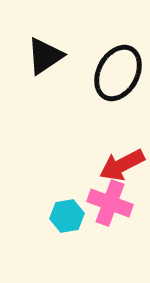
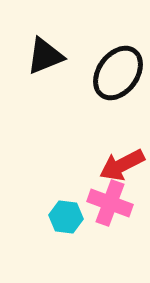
black triangle: rotated 12 degrees clockwise
black ellipse: rotated 8 degrees clockwise
cyan hexagon: moved 1 px left, 1 px down; rotated 16 degrees clockwise
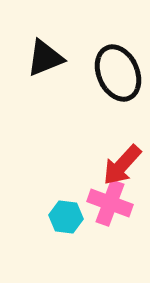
black triangle: moved 2 px down
black ellipse: rotated 60 degrees counterclockwise
red arrow: rotated 21 degrees counterclockwise
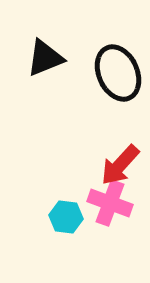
red arrow: moved 2 px left
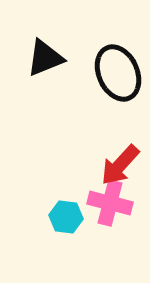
pink cross: rotated 6 degrees counterclockwise
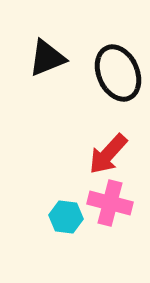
black triangle: moved 2 px right
red arrow: moved 12 px left, 11 px up
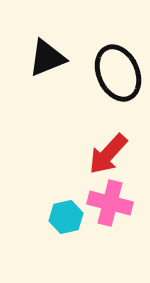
cyan hexagon: rotated 20 degrees counterclockwise
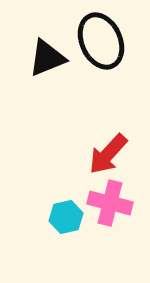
black ellipse: moved 17 px left, 32 px up
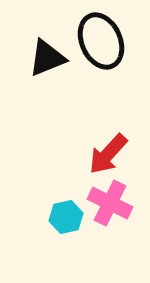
pink cross: rotated 12 degrees clockwise
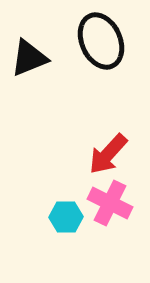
black triangle: moved 18 px left
cyan hexagon: rotated 12 degrees clockwise
